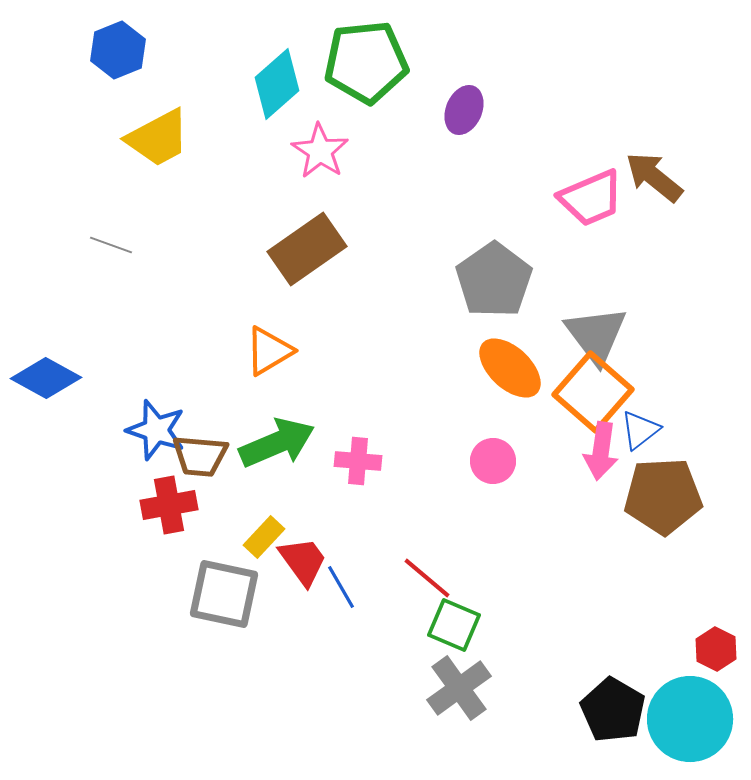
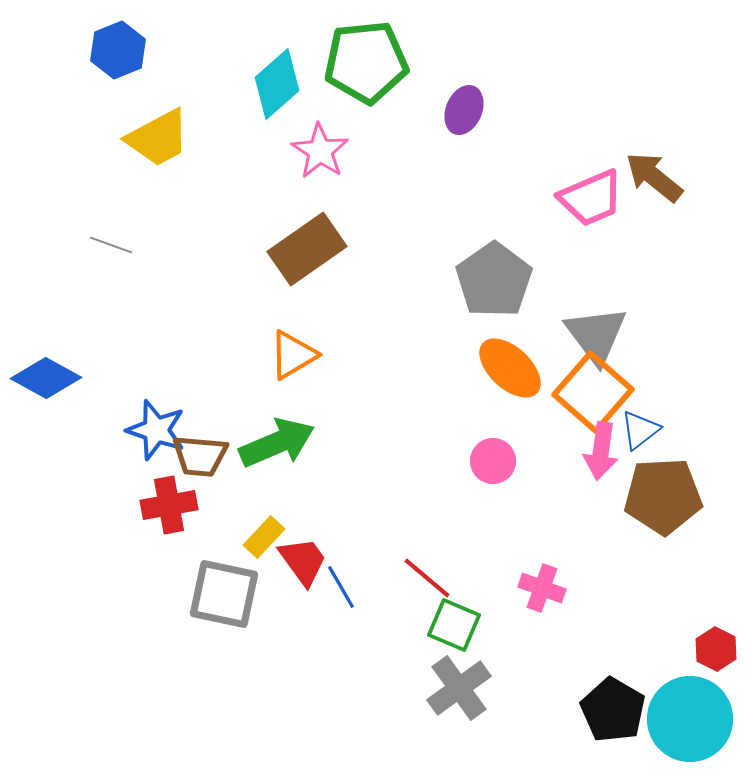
orange triangle: moved 24 px right, 4 px down
pink cross: moved 184 px right, 127 px down; rotated 15 degrees clockwise
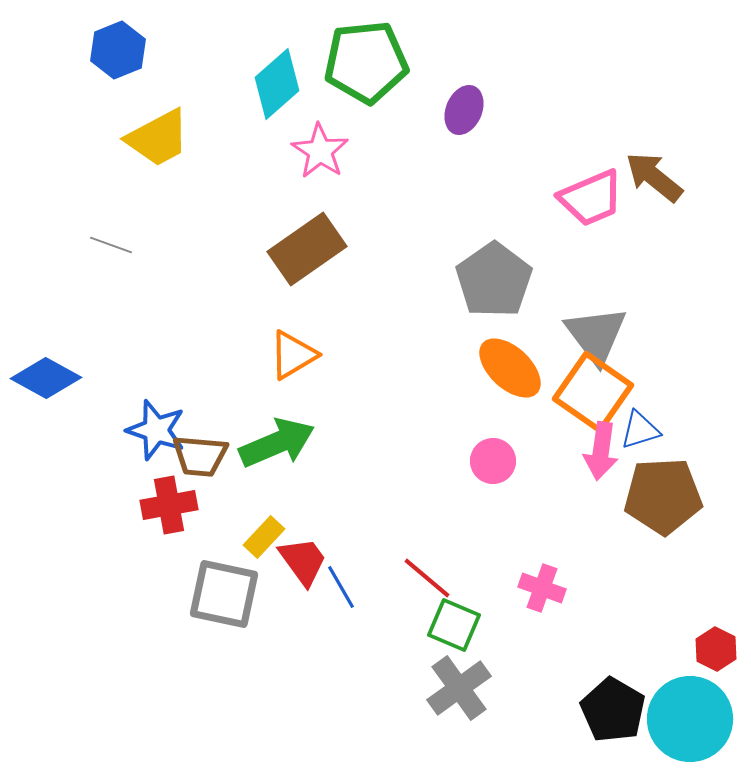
orange square: rotated 6 degrees counterclockwise
blue triangle: rotated 21 degrees clockwise
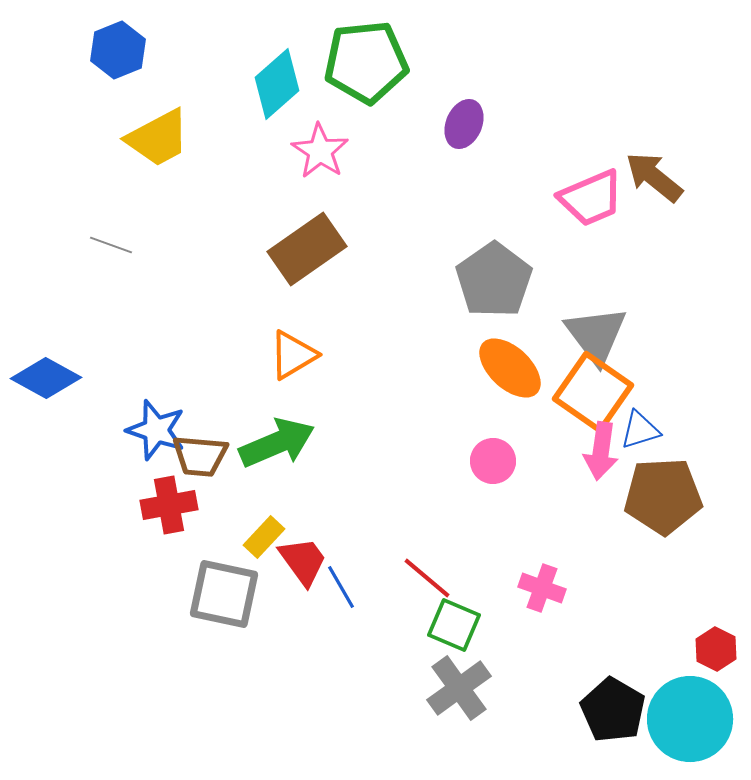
purple ellipse: moved 14 px down
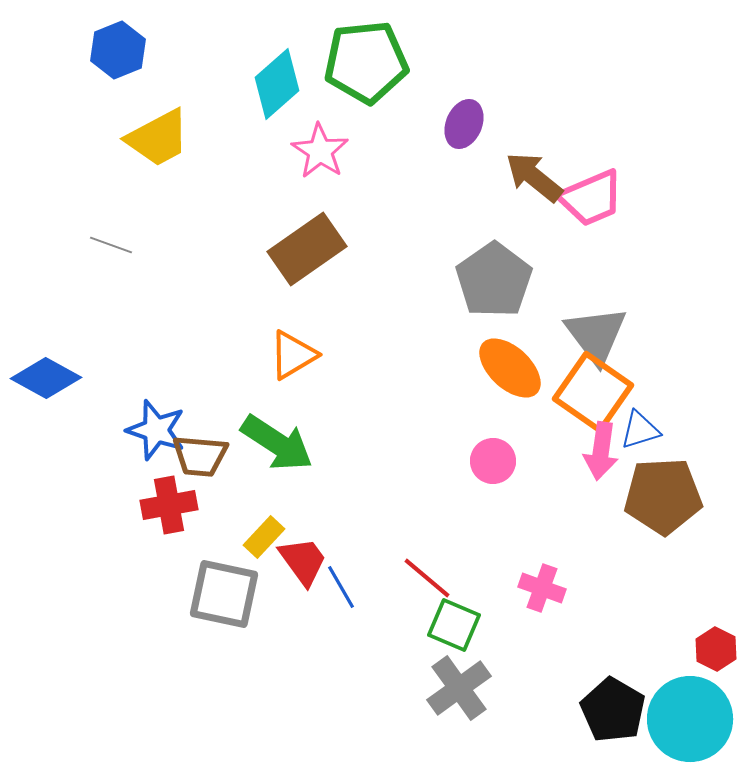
brown arrow: moved 120 px left
green arrow: rotated 56 degrees clockwise
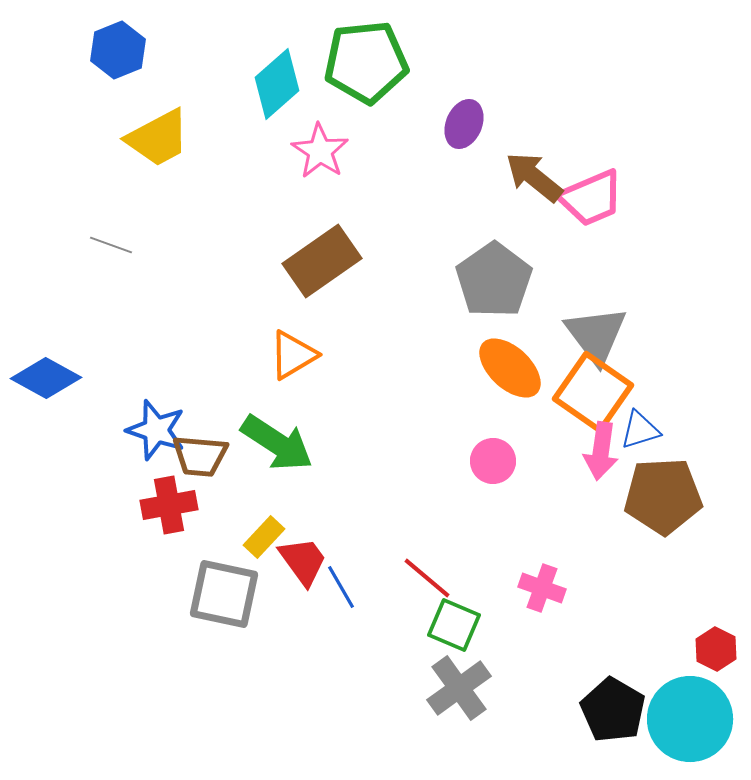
brown rectangle: moved 15 px right, 12 px down
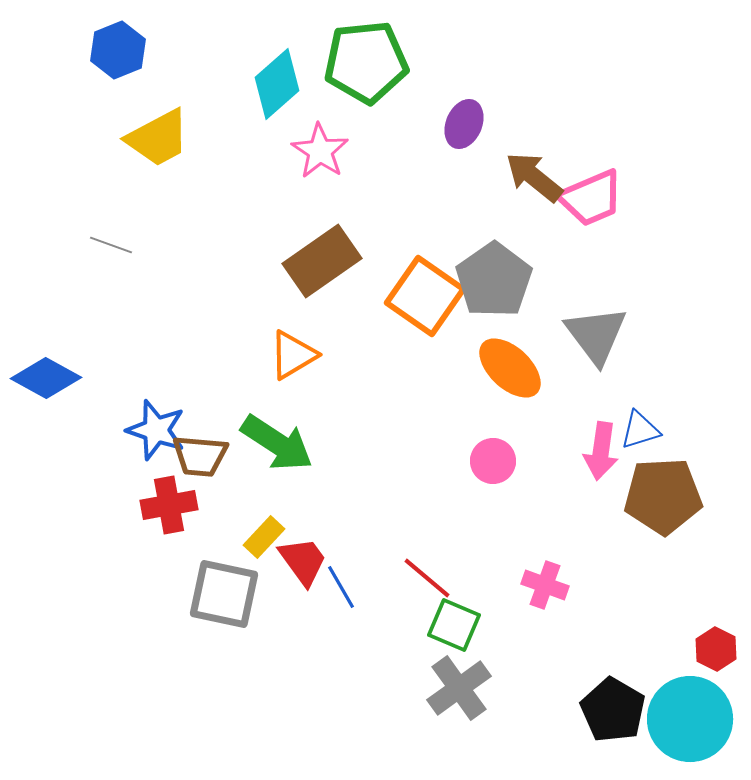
orange square: moved 168 px left, 96 px up
pink cross: moved 3 px right, 3 px up
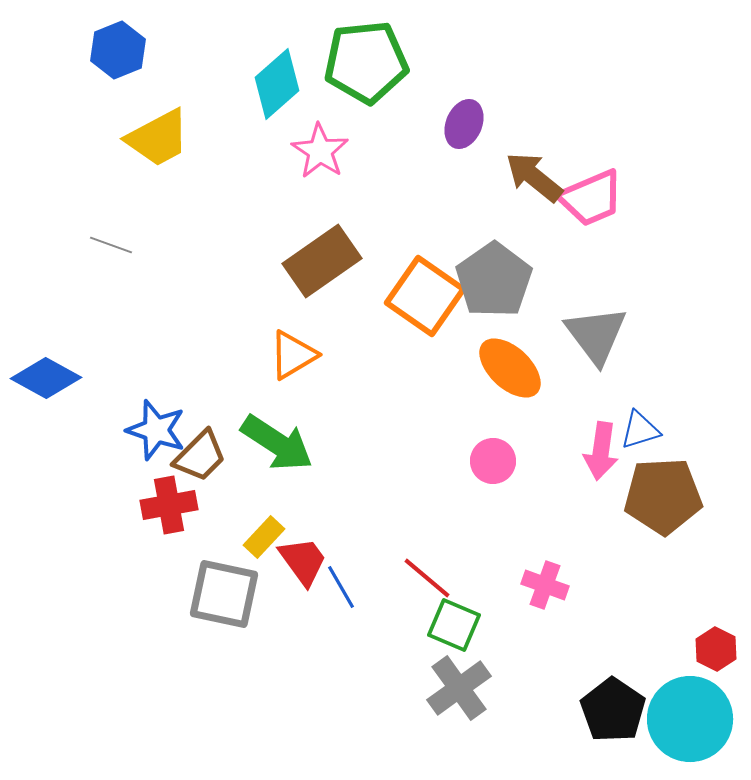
brown trapezoid: rotated 50 degrees counterclockwise
black pentagon: rotated 4 degrees clockwise
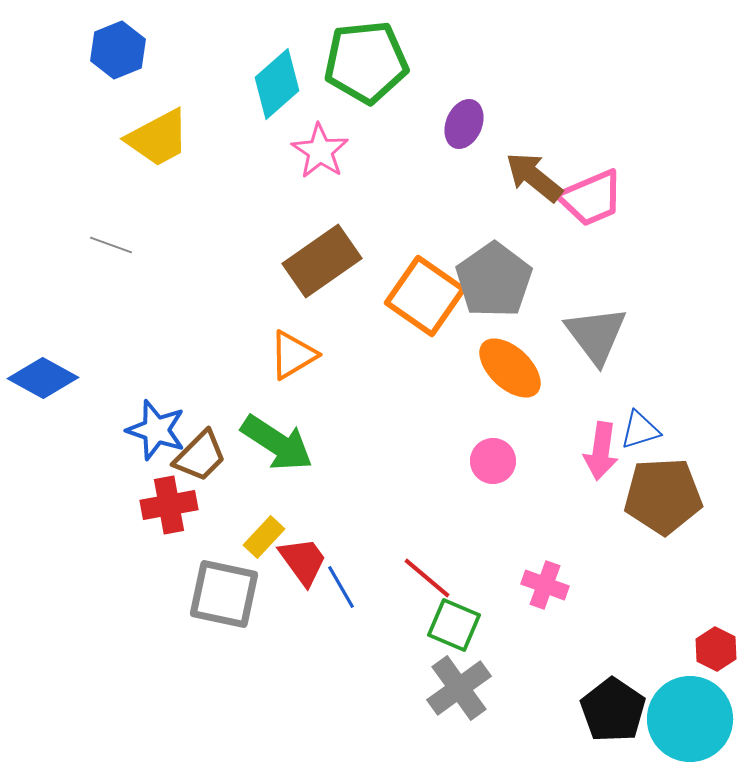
blue diamond: moved 3 px left
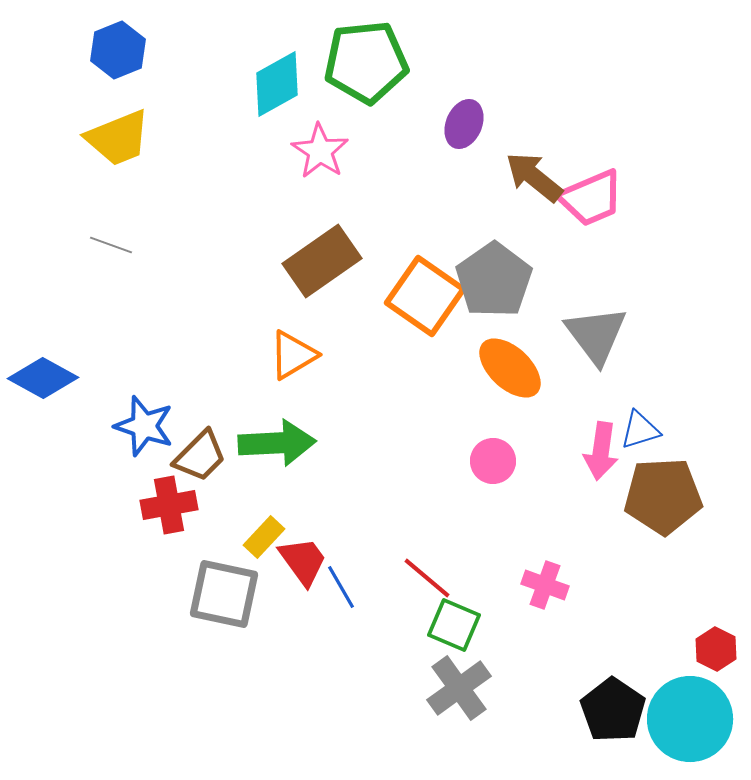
cyan diamond: rotated 12 degrees clockwise
yellow trapezoid: moved 40 px left; rotated 6 degrees clockwise
blue star: moved 12 px left, 4 px up
green arrow: rotated 36 degrees counterclockwise
